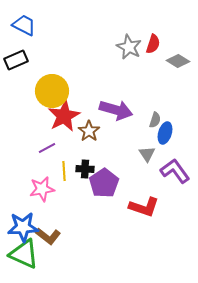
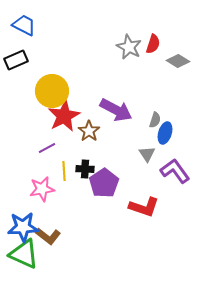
purple arrow: rotated 12 degrees clockwise
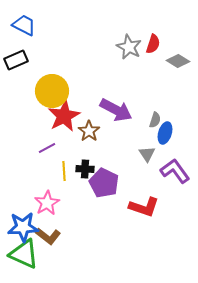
purple pentagon: rotated 12 degrees counterclockwise
pink star: moved 5 px right, 14 px down; rotated 20 degrees counterclockwise
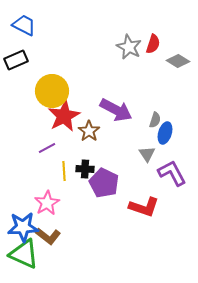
purple L-shape: moved 3 px left, 2 px down; rotated 8 degrees clockwise
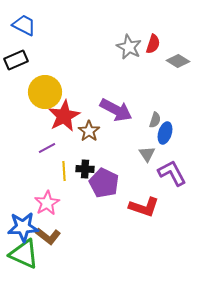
yellow circle: moved 7 px left, 1 px down
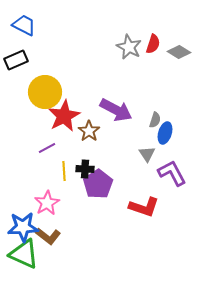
gray diamond: moved 1 px right, 9 px up
purple pentagon: moved 6 px left, 1 px down; rotated 12 degrees clockwise
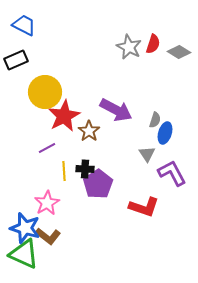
blue star: moved 2 px right, 1 px down; rotated 20 degrees clockwise
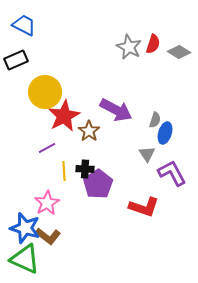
green triangle: moved 1 px right, 5 px down
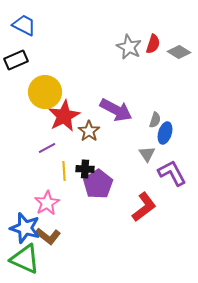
red L-shape: rotated 56 degrees counterclockwise
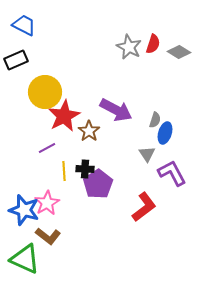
blue star: moved 1 px left, 18 px up
